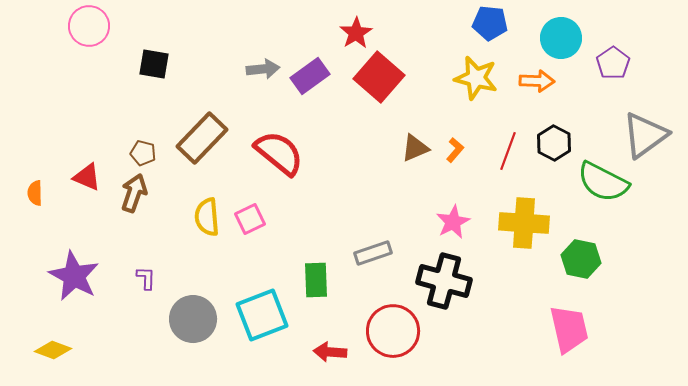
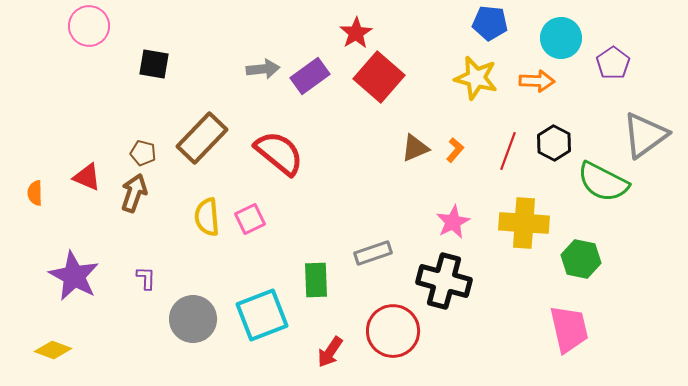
red arrow: rotated 60 degrees counterclockwise
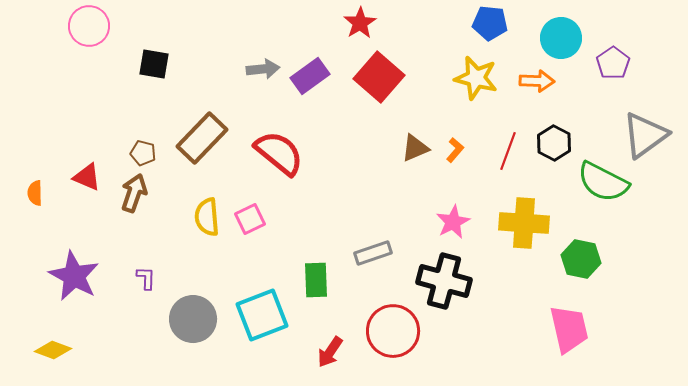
red star: moved 4 px right, 10 px up
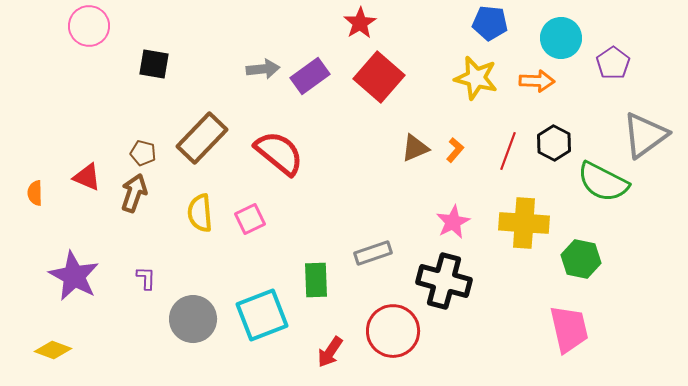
yellow semicircle: moved 7 px left, 4 px up
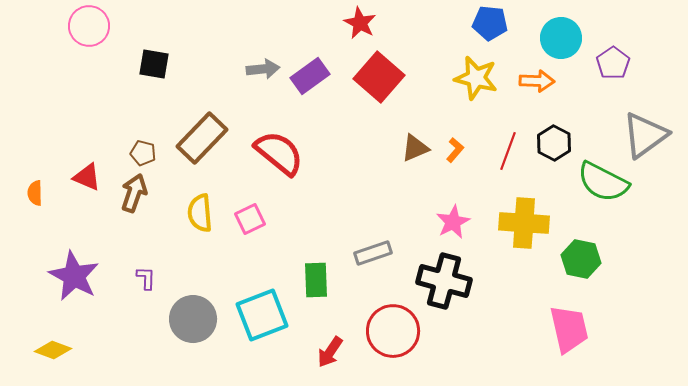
red star: rotated 12 degrees counterclockwise
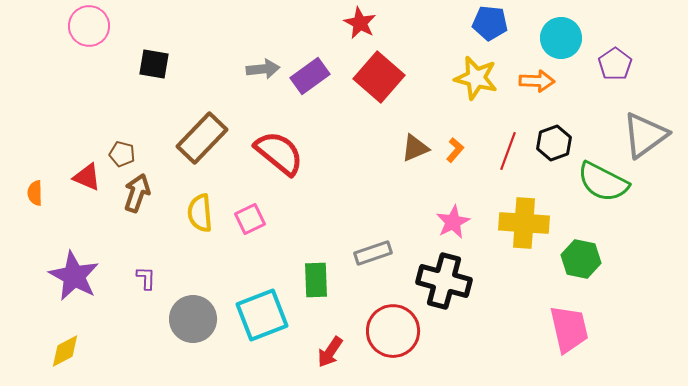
purple pentagon: moved 2 px right, 1 px down
black hexagon: rotated 12 degrees clockwise
brown pentagon: moved 21 px left, 1 px down
brown arrow: moved 3 px right
yellow diamond: moved 12 px right, 1 px down; rotated 48 degrees counterclockwise
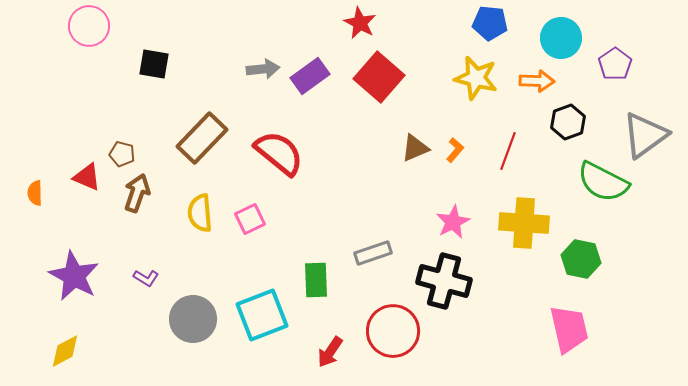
black hexagon: moved 14 px right, 21 px up
purple L-shape: rotated 120 degrees clockwise
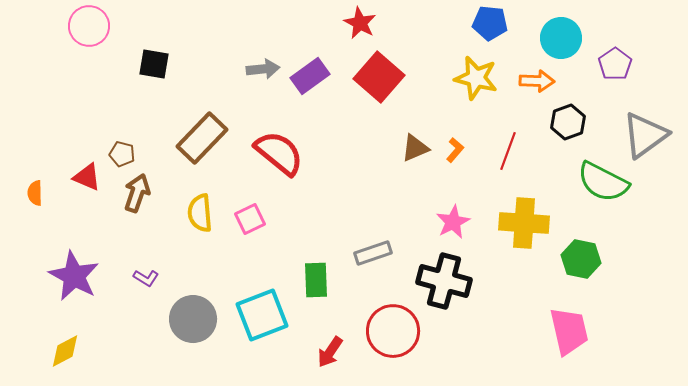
pink trapezoid: moved 2 px down
